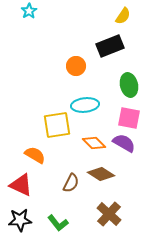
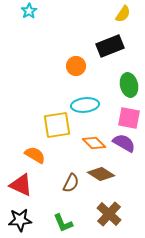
yellow semicircle: moved 2 px up
green L-shape: moved 5 px right; rotated 15 degrees clockwise
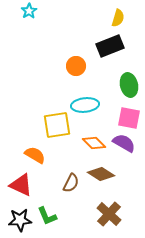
yellow semicircle: moved 5 px left, 4 px down; rotated 18 degrees counterclockwise
green L-shape: moved 16 px left, 7 px up
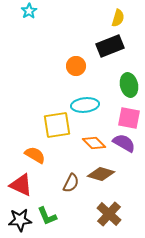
brown diamond: rotated 16 degrees counterclockwise
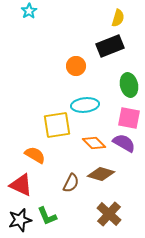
black star: rotated 10 degrees counterclockwise
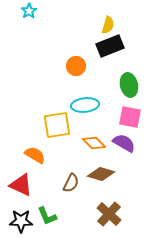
yellow semicircle: moved 10 px left, 7 px down
pink square: moved 1 px right, 1 px up
black star: moved 1 px right, 1 px down; rotated 15 degrees clockwise
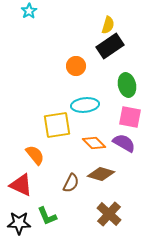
black rectangle: rotated 12 degrees counterclockwise
green ellipse: moved 2 px left
orange semicircle: rotated 20 degrees clockwise
black star: moved 2 px left, 2 px down
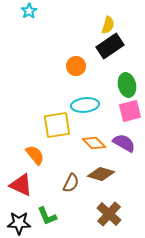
pink square: moved 6 px up; rotated 25 degrees counterclockwise
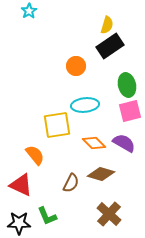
yellow semicircle: moved 1 px left
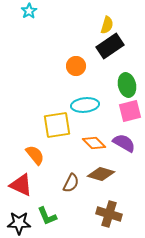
brown cross: rotated 25 degrees counterclockwise
